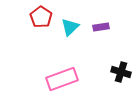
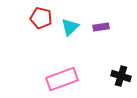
red pentagon: moved 1 px down; rotated 20 degrees counterclockwise
black cross: moved 4 px down
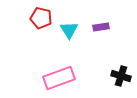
cyan triangle: moved 1 px left, 3 px down; rotated 18 degrees counterclockwise
pink rectangle: moved 3 px left, 1 px up
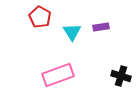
red pentagon: moved 1 px left, 1 px up; rotated 15 degrees clockwise
cyan triangle: moved 3 px right, 2 px down
pink rectangle: moved 1 px left, 3 px up
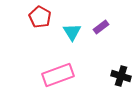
purple rectangle: rotated 28 degrees counterclockwise
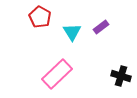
pink rectangle: moved 1 px left, 1 px up; rotated 24 degrees counterclockwise
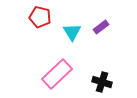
red pentagon: rotated 15 degrees counterclockwise
black cross: moved 19 px left, 6 px down
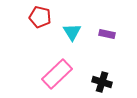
purple rectangle: moved 6 px right, 7 px down; rotated 49 degrees clockwise
